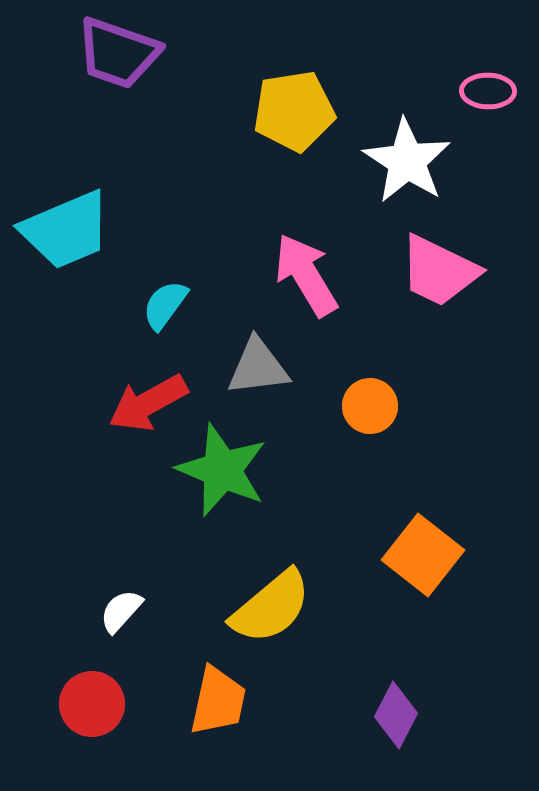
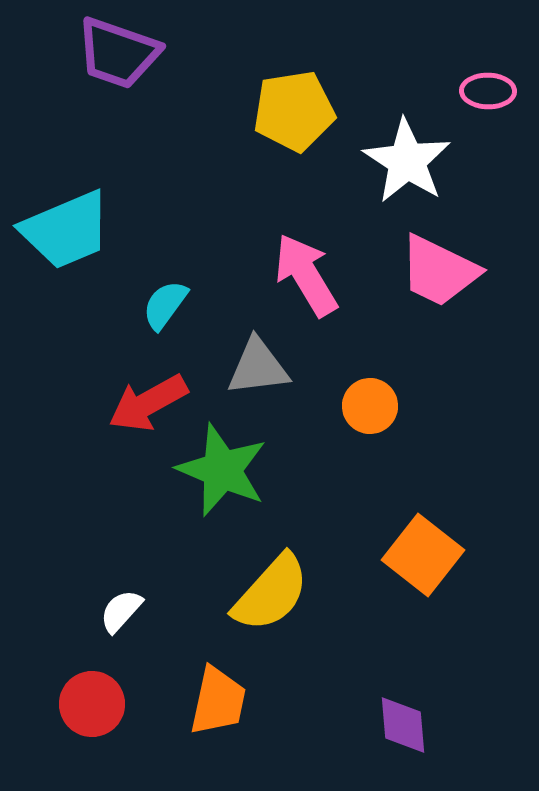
yellow semicircle: moved 14 px up; rotated 8 degrees counterclockwise
purple diamond: moved 7 px right, 10 px down; rotated 32 degrees counterclockwise
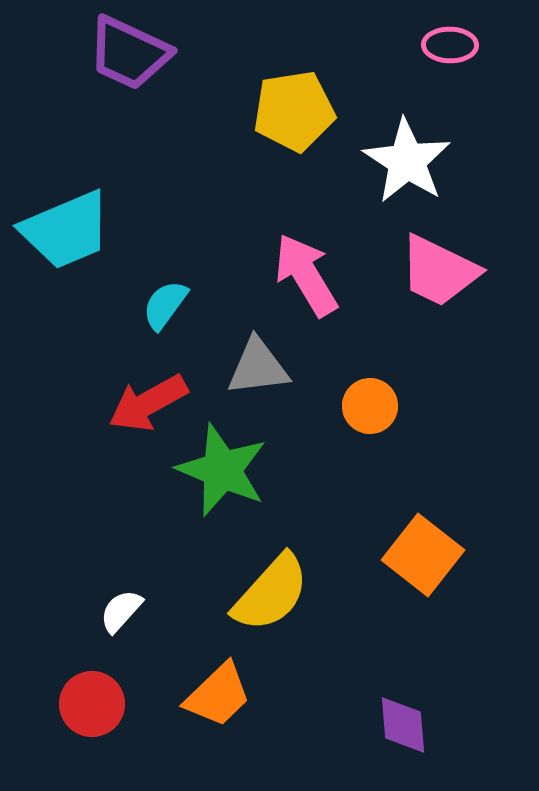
purple trapezoid: moved 11 px right; rotated 6 degrees clockwise
pink ellipse: moved 38 px left, 46 px up
orange trapezoid: moved 6 px up; rotated 34 degrees clockwise
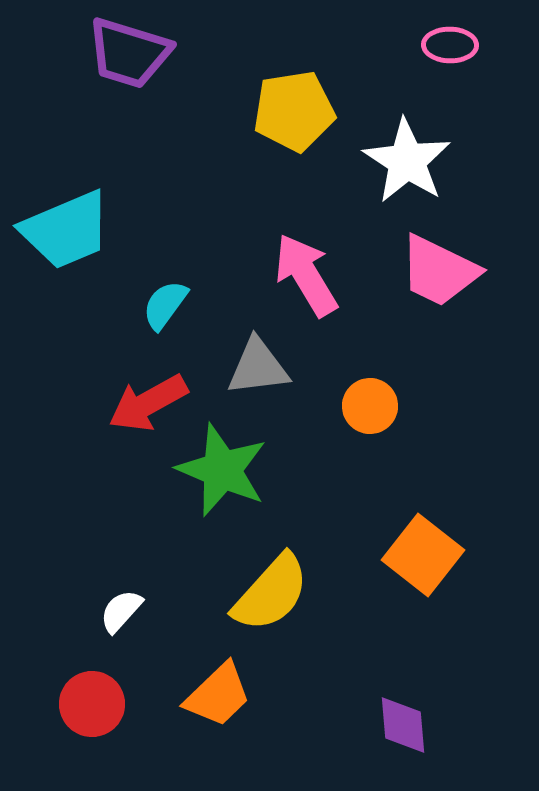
purple trapezoid: rotated 8 degrees counterclockwise
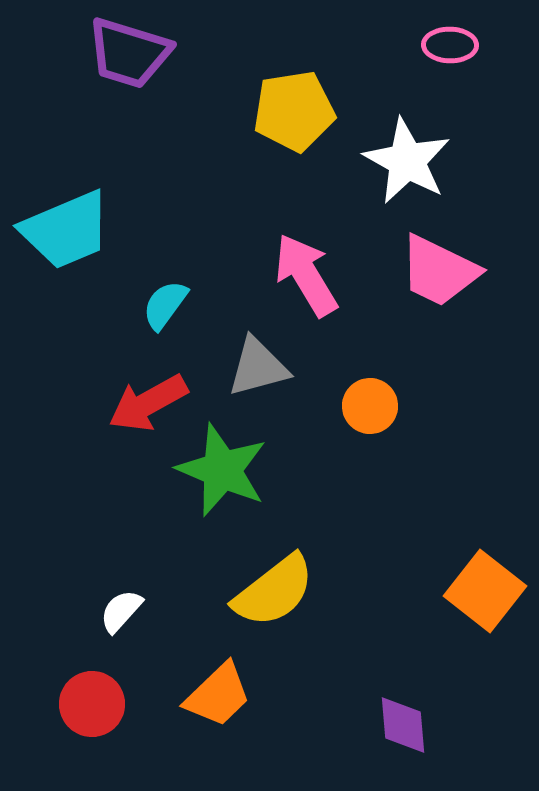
white star: rotated 4 degrees counterclockwise
gray triangle: rotated 8 degrees counterclockwise
orange square: moved 62 px right, 36 px down
yellow semicircle: moved 3 px right, 2 px up; rotated 10 degrees clockwise
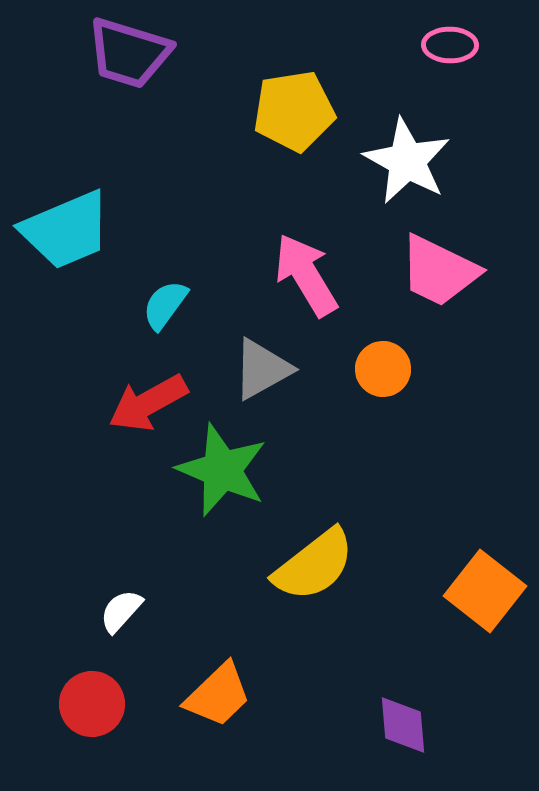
gray triangle: moved 4 px right, 2 px down; rotated 14 degrees counterclockwise
orange circle: moved 13 px right, 37 px up
yellow semicircle: moved 40 px right, 26 px up
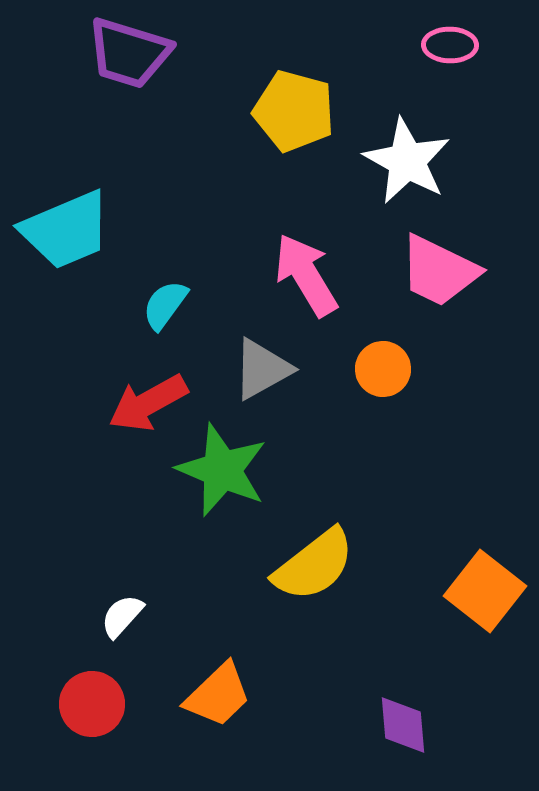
yellow pentagon: rotated 24 degrees clockwise
white semicircle: moved 1 px right, 5 px down
